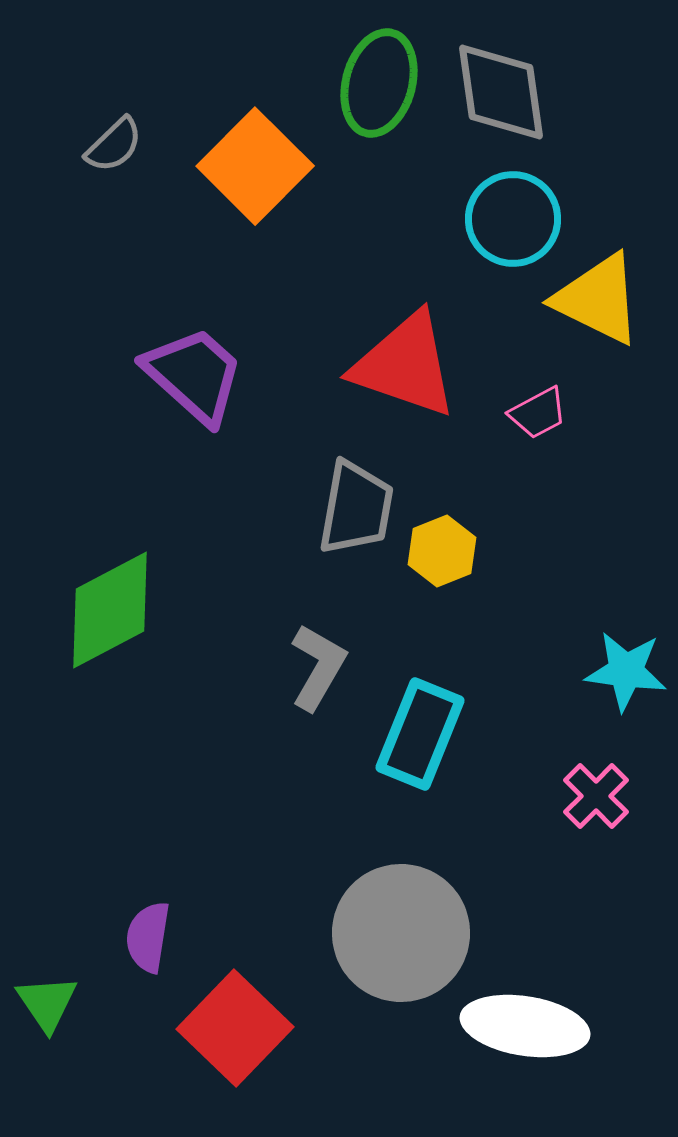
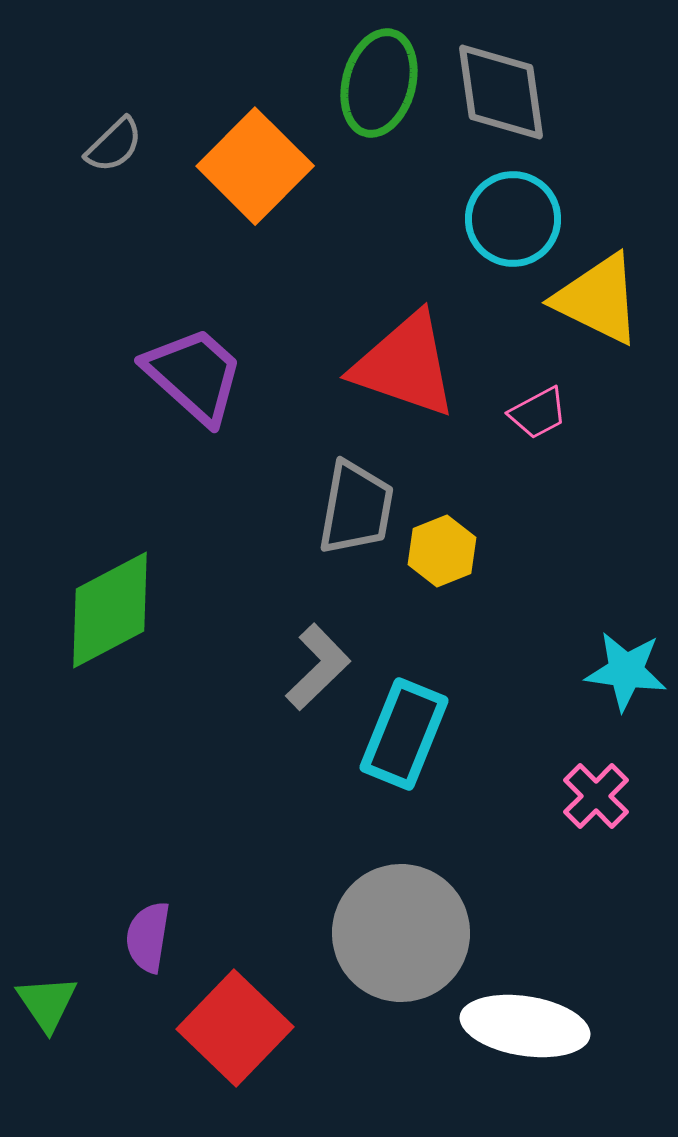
gray L-shape: rotated 16 degrees clockwise
cyan rectangle: moved 16 px left
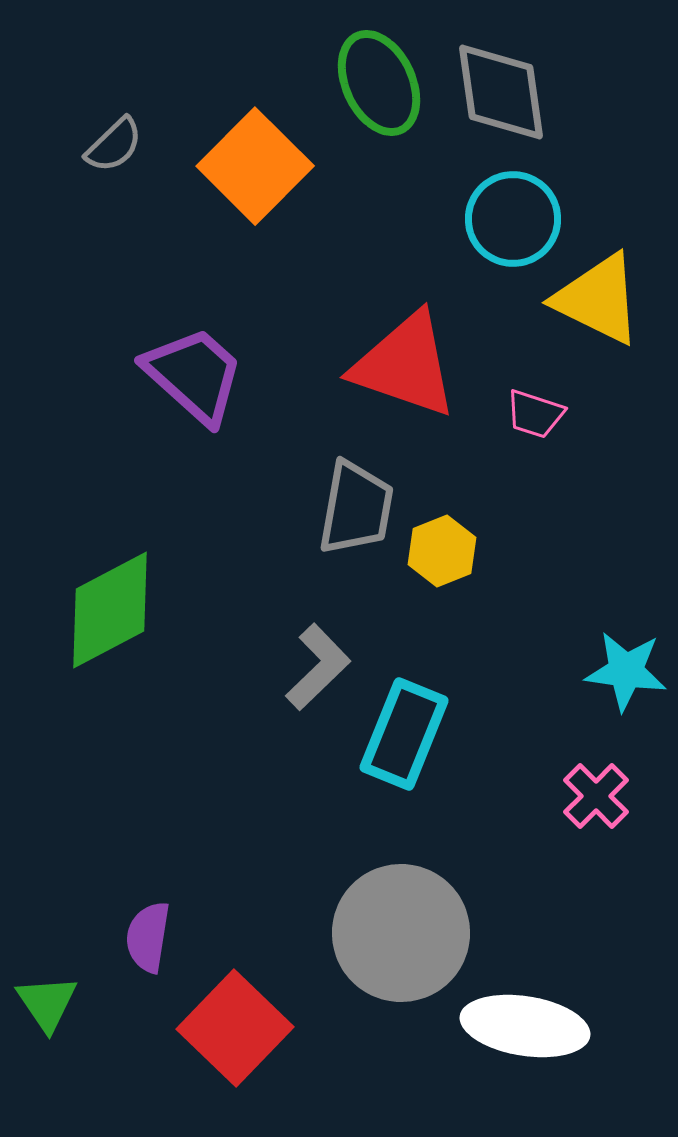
green ellipse: rotated 40 degrees counterclockwise
pink trapezoid: moved 3 px left, 1 px down; rotated 46 degrees clockwise
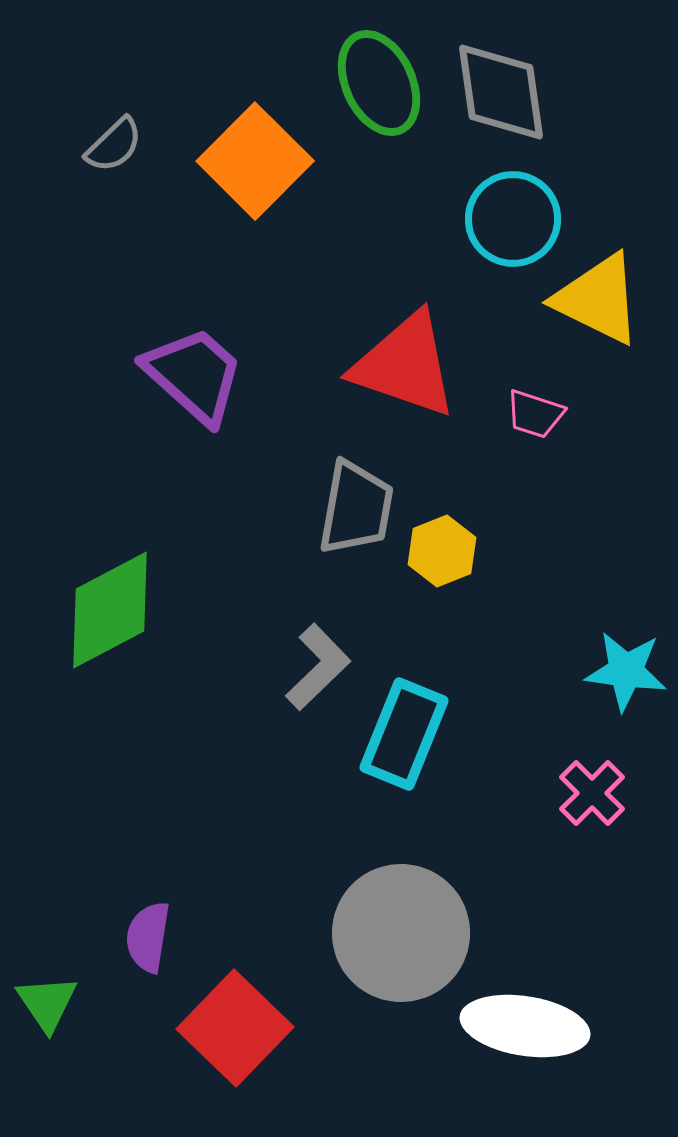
orange square: moved 5 px up
pink cross: moved 4 px left, 3 px up
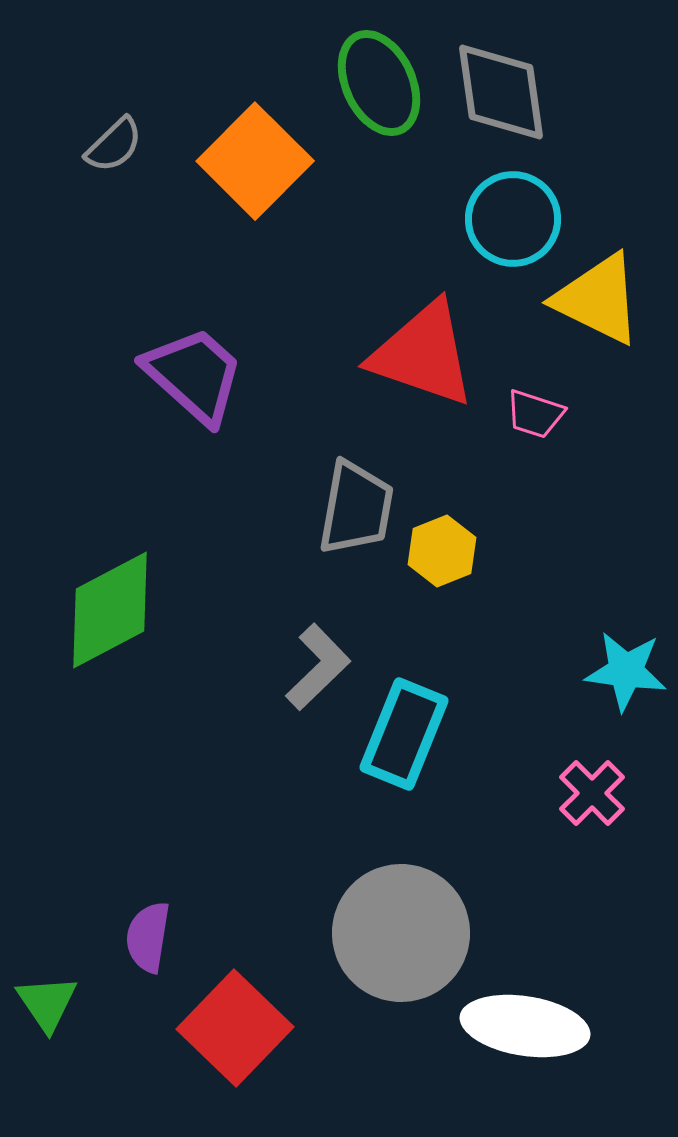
red triangle: moved 18 px right, 11 px up
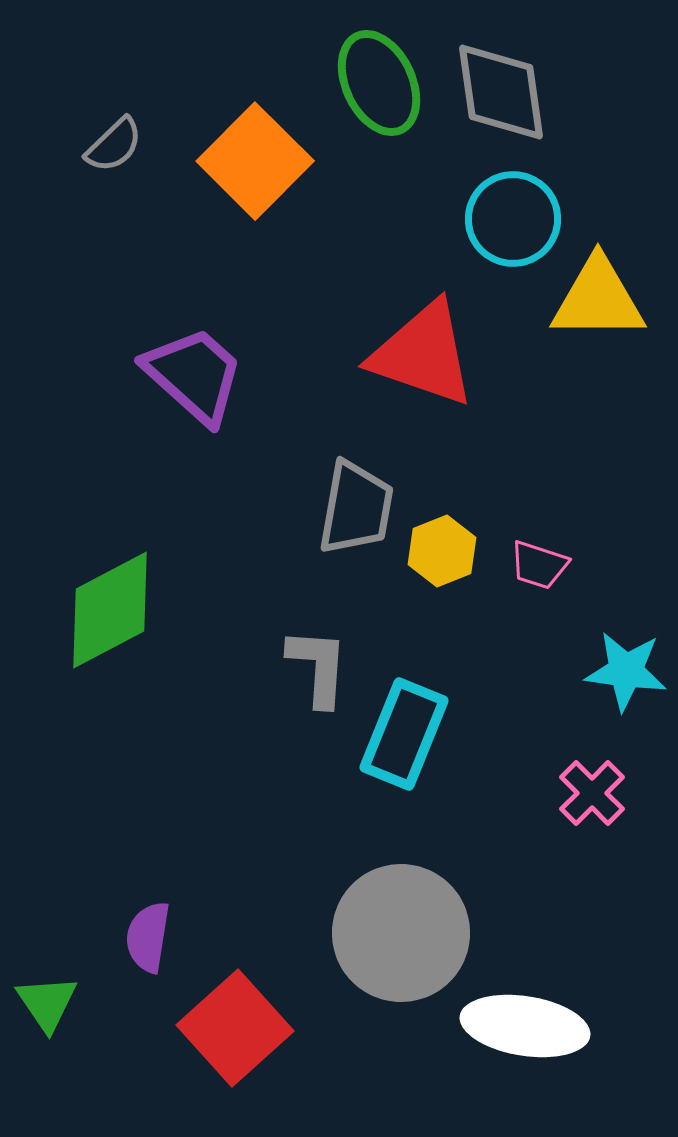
yellow triangle: rotated 26 degrees counterclockwise
pink trapezoid: moved 4 px right, 151 px down
gray L-shape: rotated 42 degrees counterclockwise
red square: rotated 4 degrees clockwise
